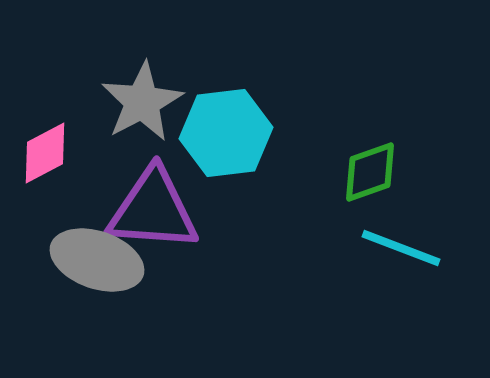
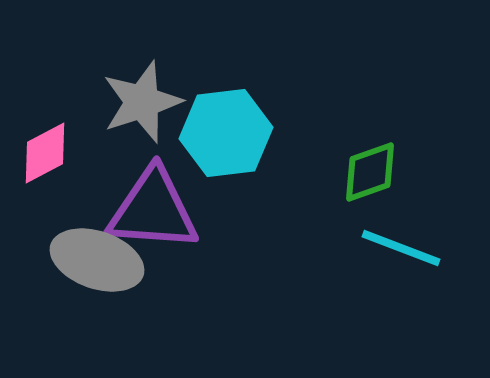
gray star: rotated 10 degrees clockwise
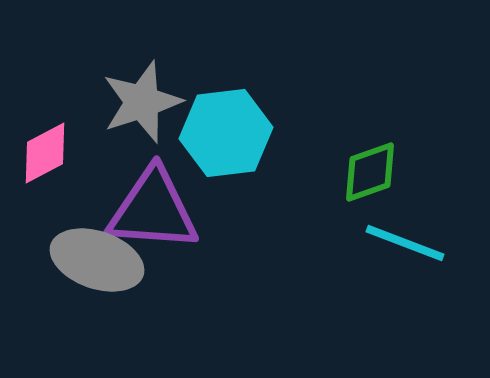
cyan line: moved 4 px right, 5 px up
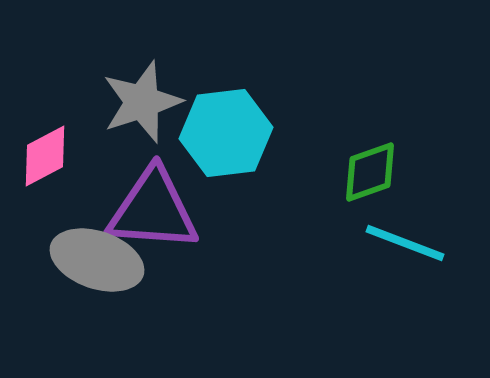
pink diamond: moved 3 px down
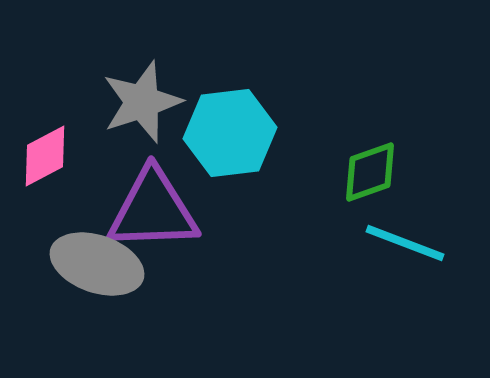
cyan hexagon: moved 4 px right
purple triangle: rotated 6 degrees counterclockwise
gray ellipse: moved 4 px down
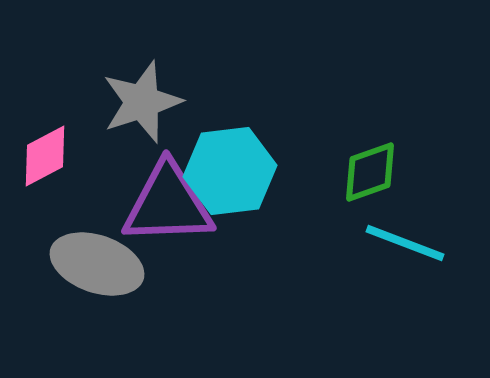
cyan hexagon: moved 38 px down
purple triangle: moved 15 px right, 6 px up
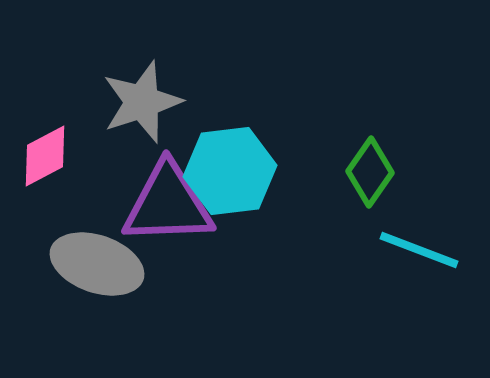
green diamond: rotated 36 degrees counterclockwise
cyan line: moved 14 px right, 7 px down
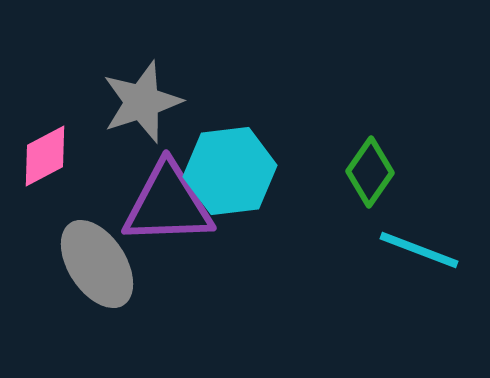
gray ellipse: rotated 38 degrees clockwise
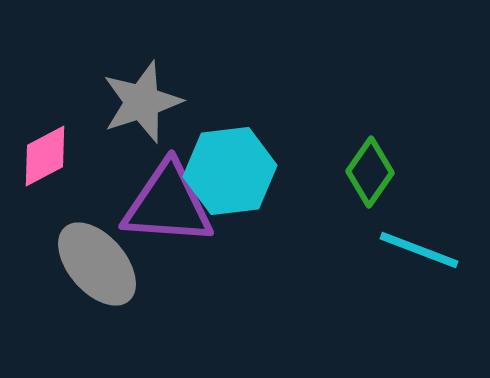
purple triangle: rotated 6 degrees clockwise
gray ellipse: rotated 8 degrees counterclockwise
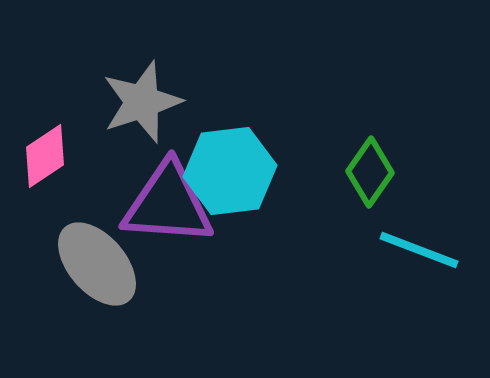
pink diamond: rotated 6 degrees counterclockwise
